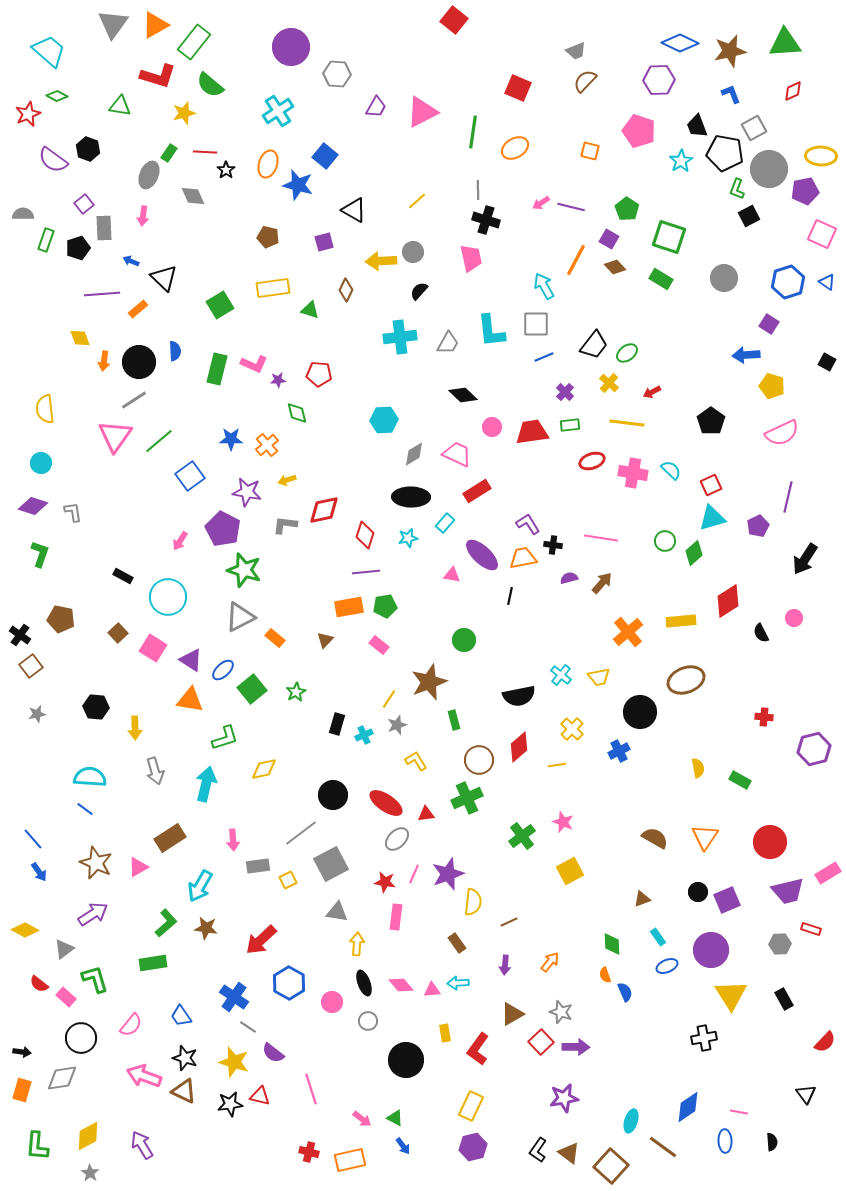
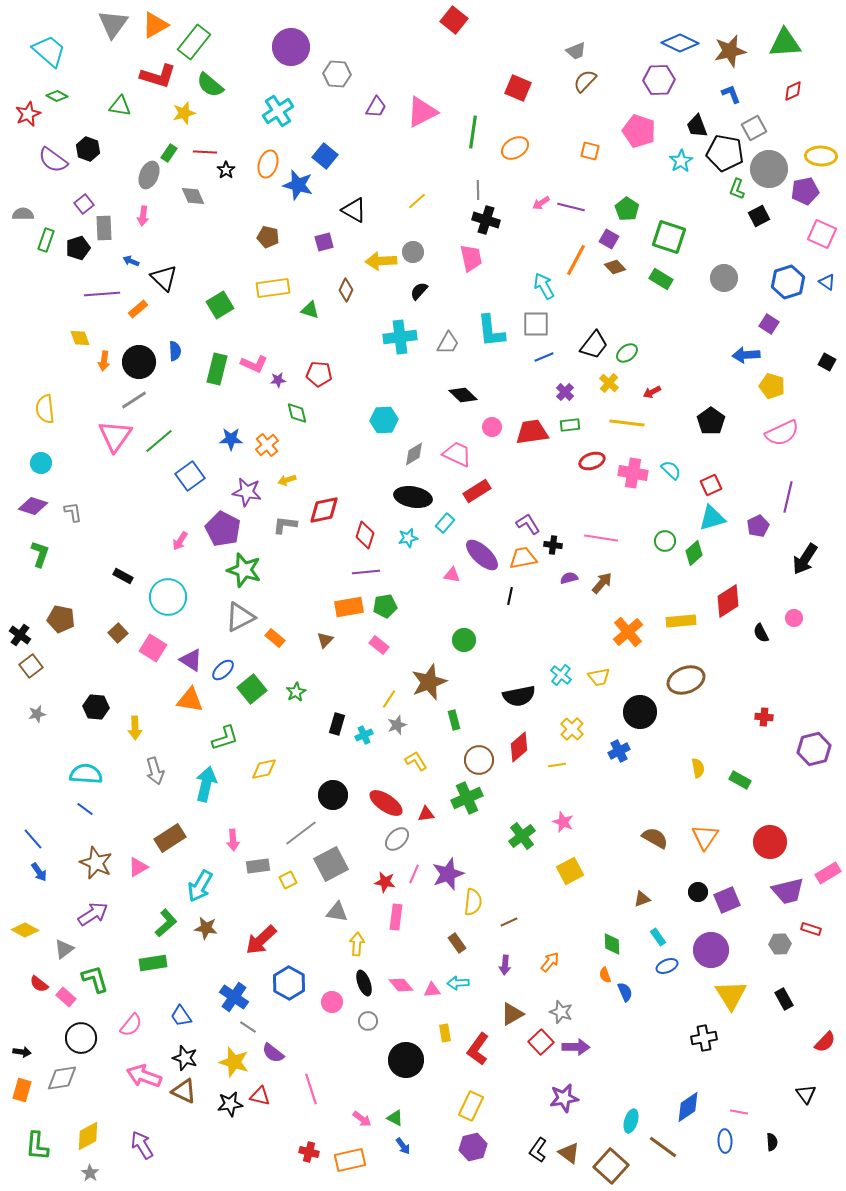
black square at (749, 216): moved 10 px right
black ellipse at (411, 497): moved 2 px right; rotated 9 degrees clockwise
cyan semicircle at (90, 777): moved 4 px left, 3 px up
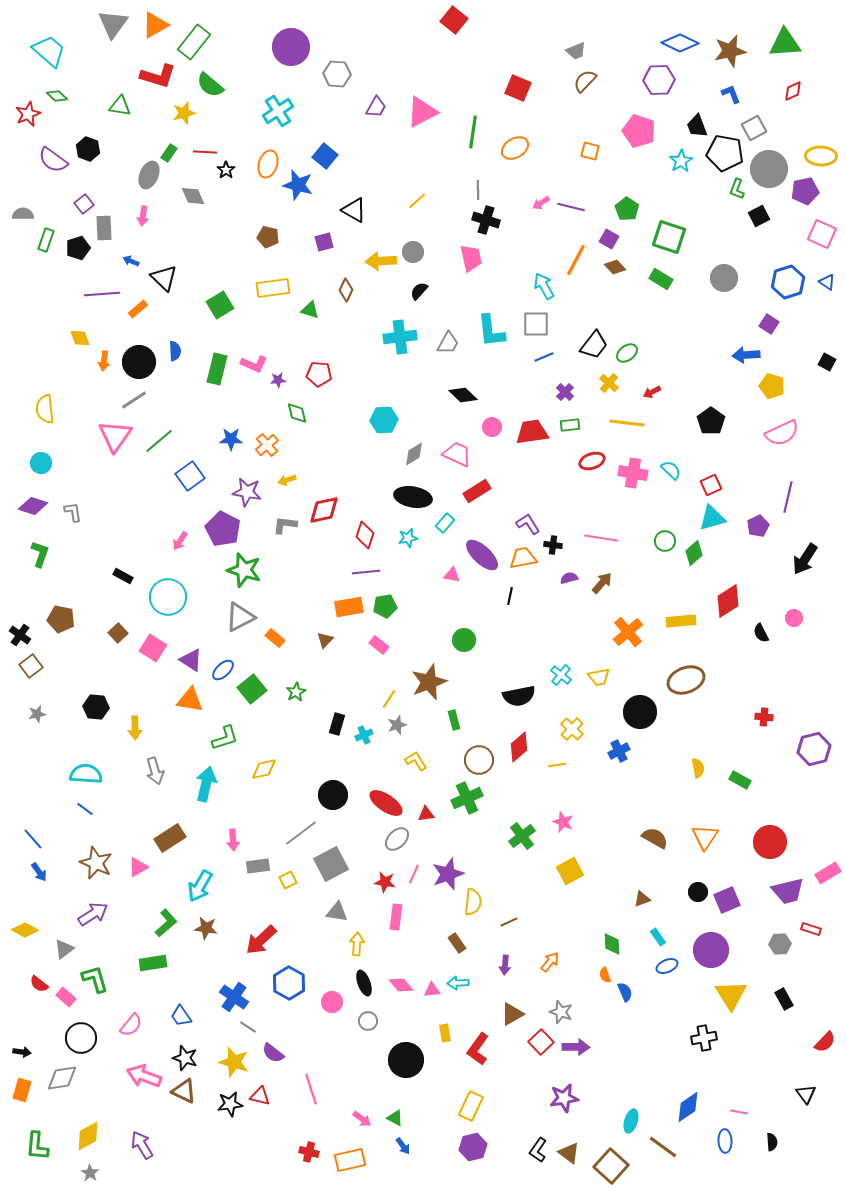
green diamond at (57, 96): rotated 15 degrees clockwise
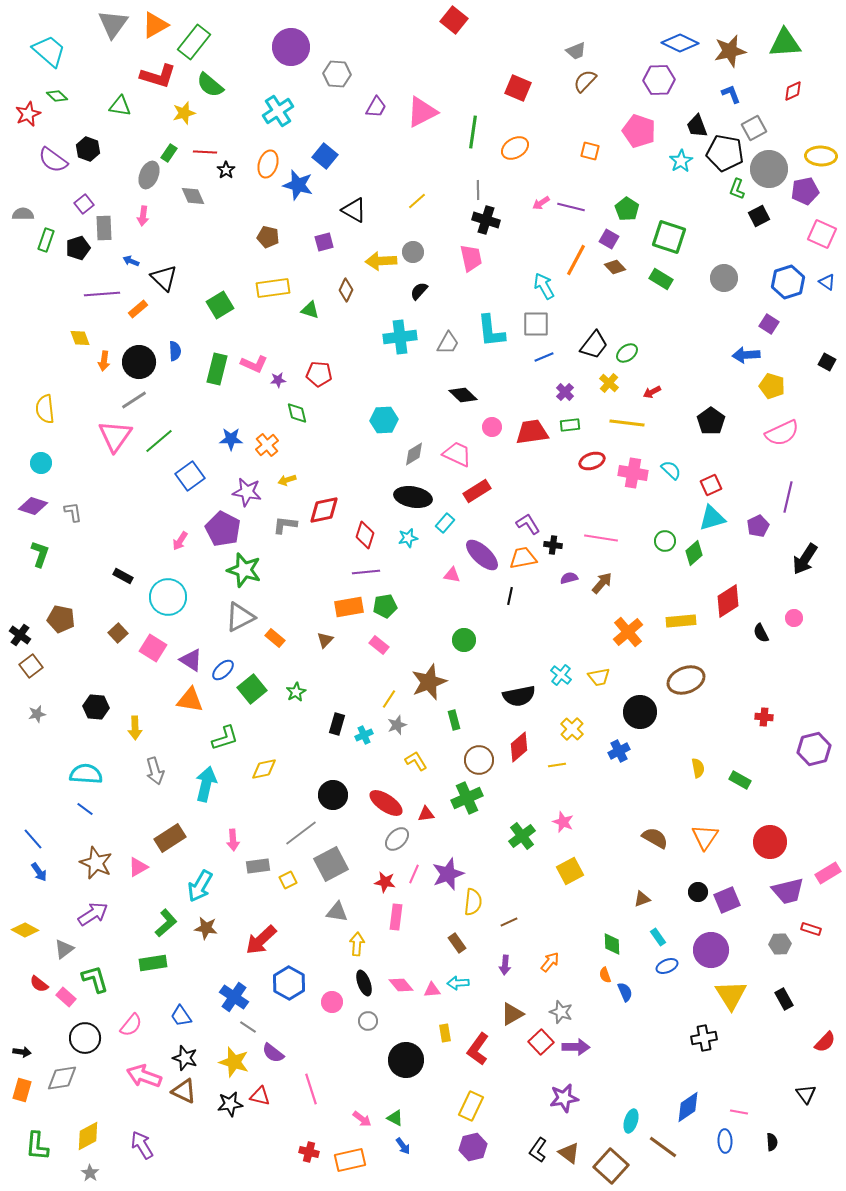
black circle at (81, 1038): moved 4 px right
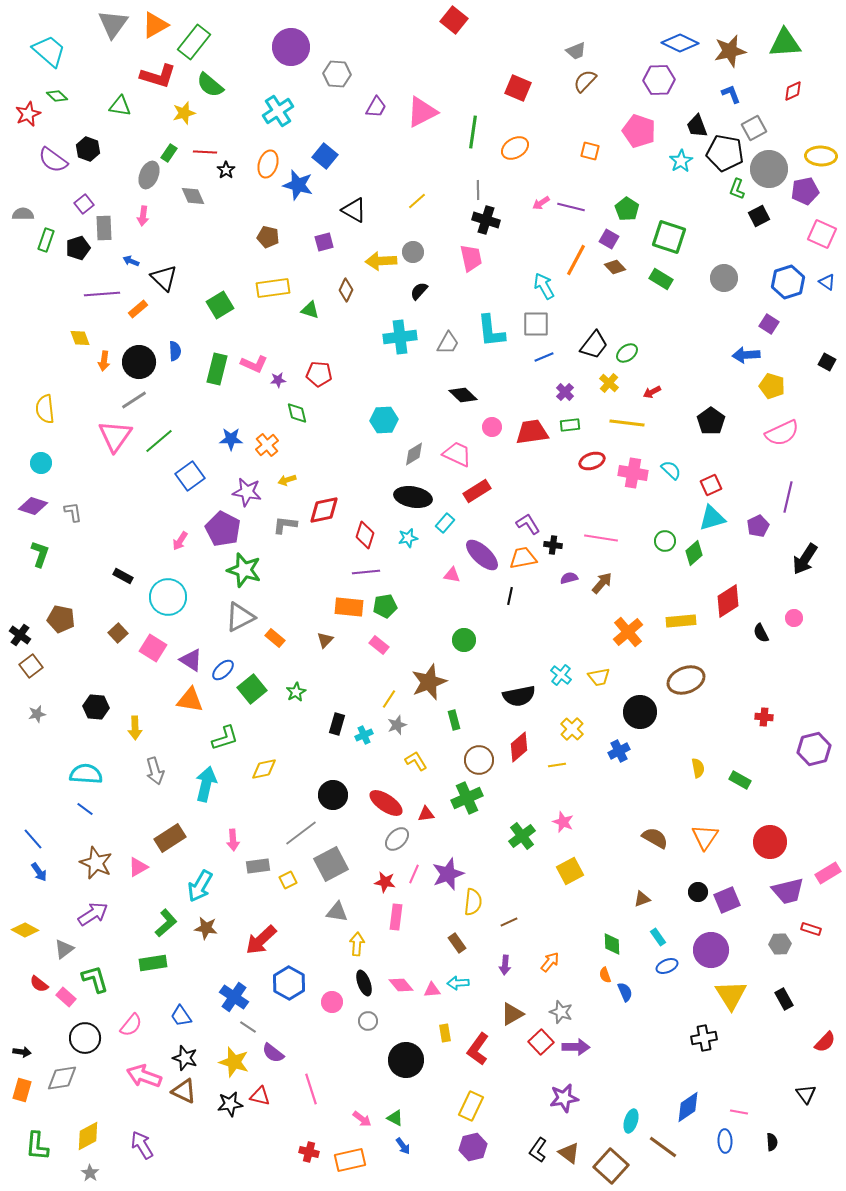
orange rectangle at (349, 607): rotated 16 degrees clockwise
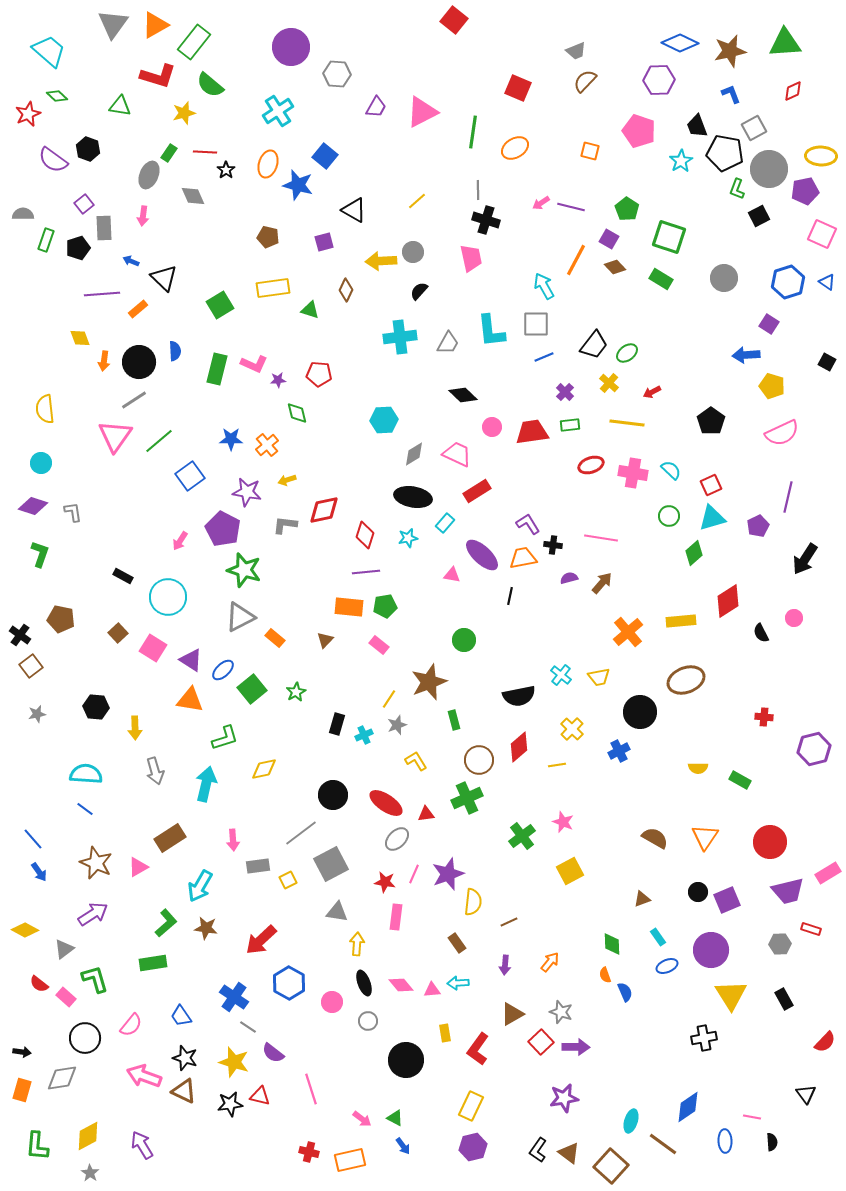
red ellipse at (592, 461): moved 1 px left, 4 px down
green circle at (665, 541): moved 4 px right, 25 px up
yellow semicircle at (698, 768): rotated 102 degrees clockwise
pink line at (739, 1112): moved 13 px right, 5 px down
brown line at (663, 1147): moved 3 px up
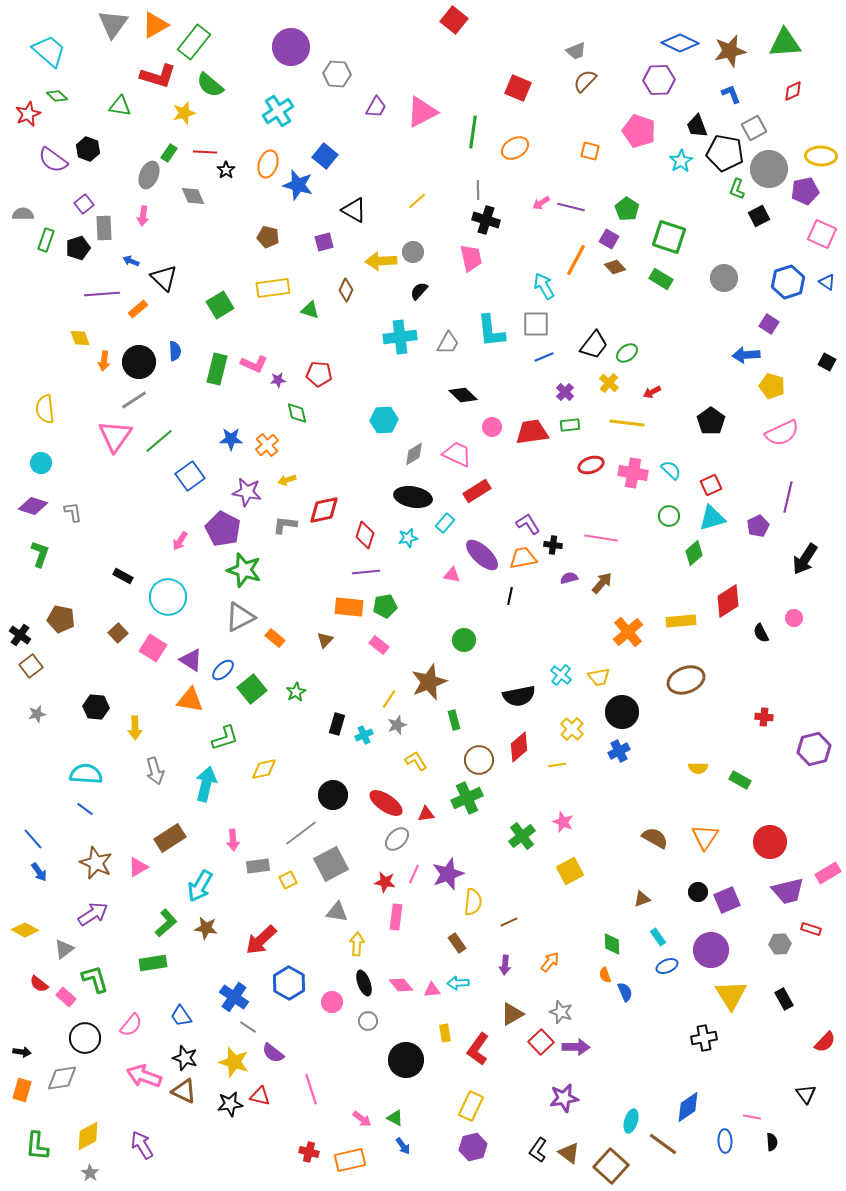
black circle at (640, 712): moved 18 px left
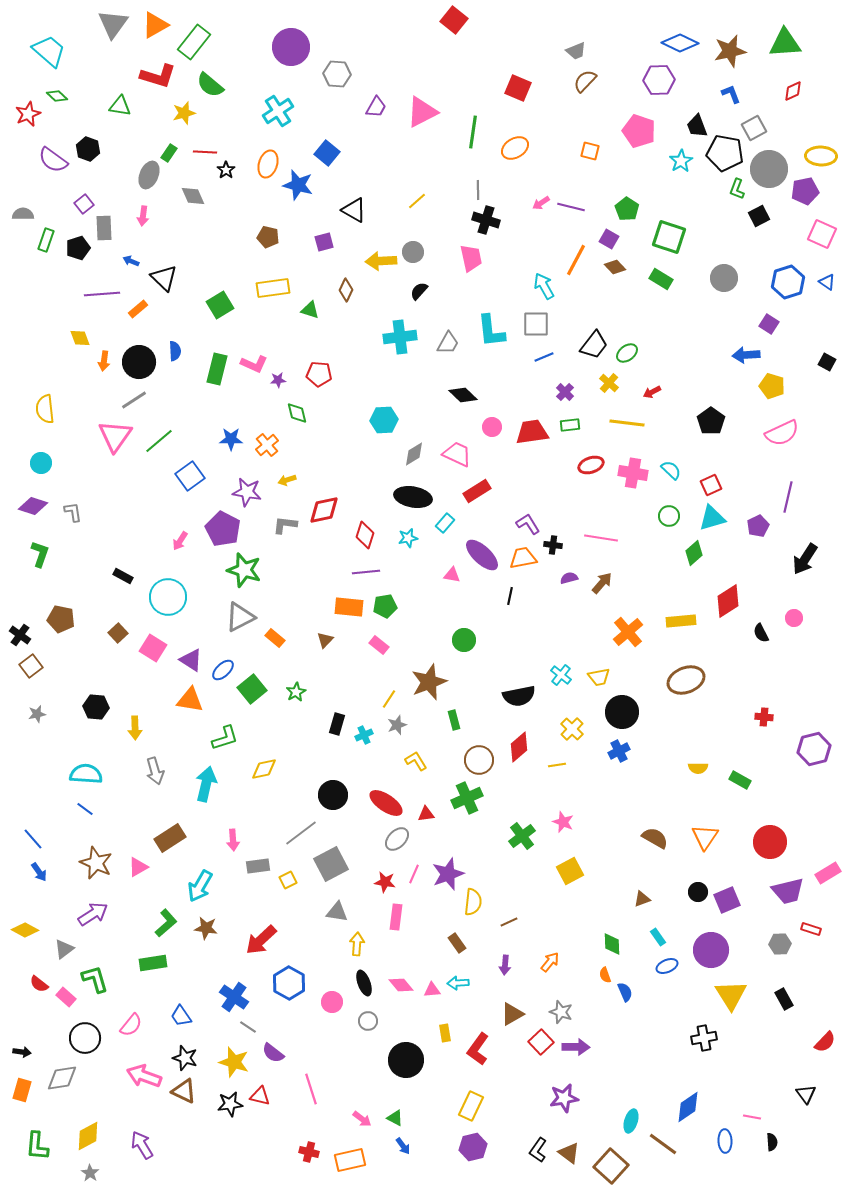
blue square at (325, 156): moved 2 px right, 3 px up
